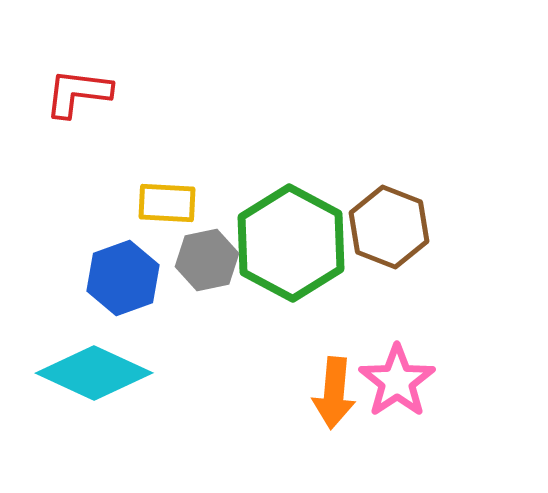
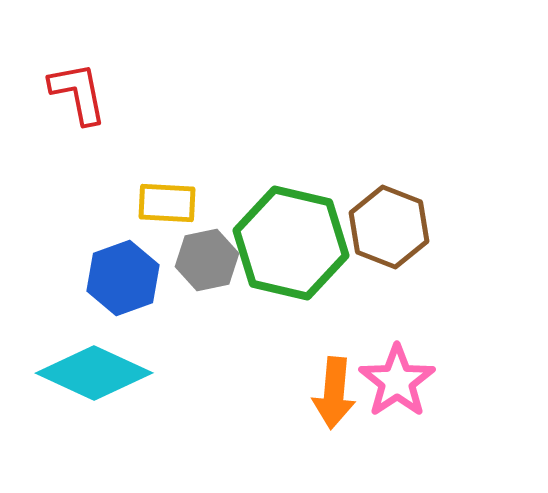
red L-shape: rotated 72 degrees clockwise
green hexagon: rotated 15 degrees counterclockwise
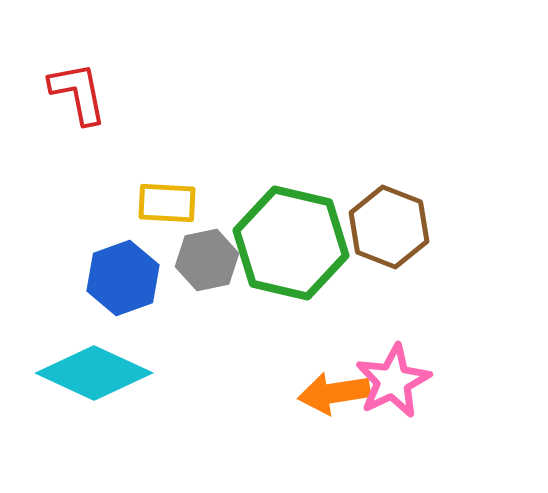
pink star: moved 4 px left; rotated 8 degrees clockwise
orange arrow: rotated 76 degrees clockwise
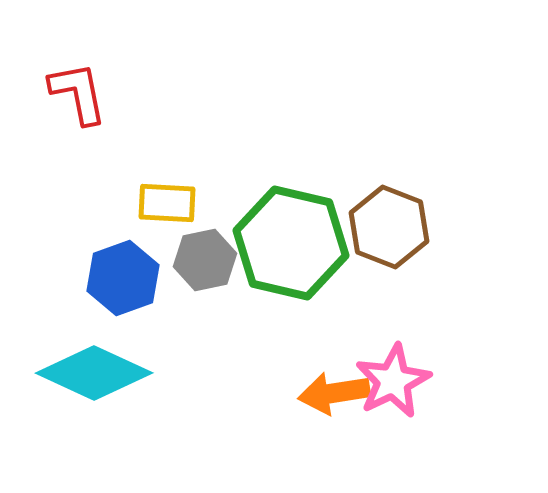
gray hexagon: moved 2 px left
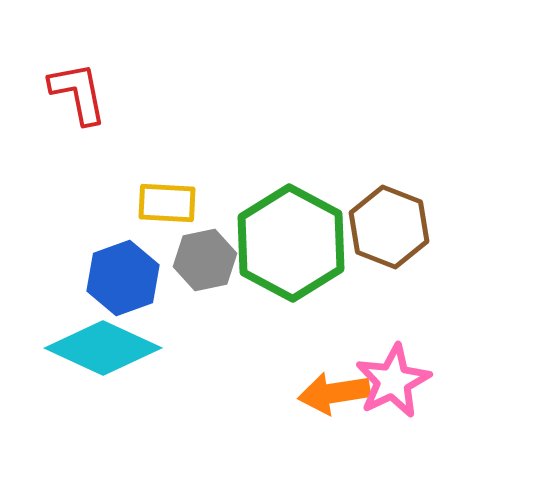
green hexagon: rotated 15 degrees clockwise
cyan diamond: moved 9 px right, 25 px up
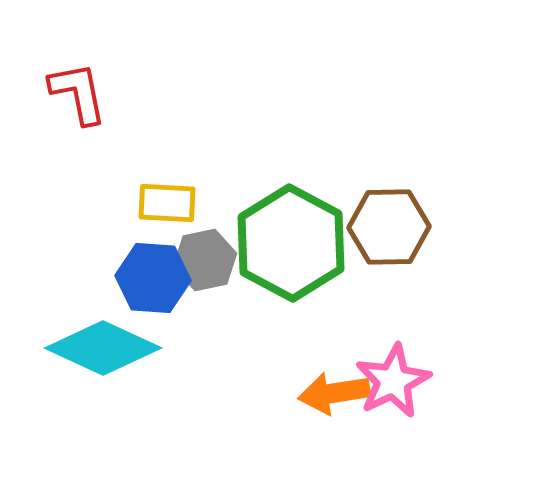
brown hexagon: rotated 22 degrees counterclockwise
blue hexagon: moved 30 px right; rotated 24 degrees clockwise
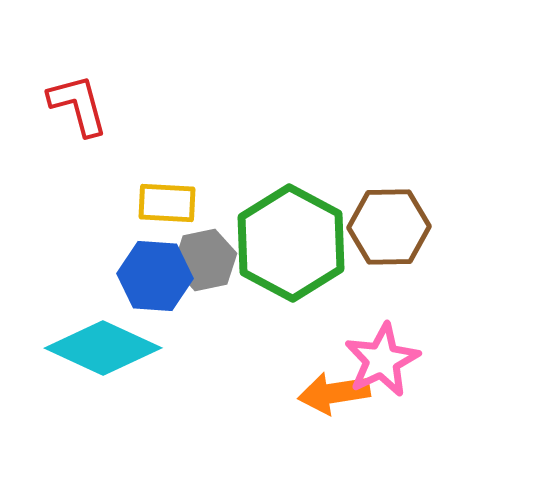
red L-shape: moved 12 px down; rotated 4 degrees counterclockwise
blue hexagon: moved 2 px right, 2 px up
pink star: moved 11 px left, 21 px up
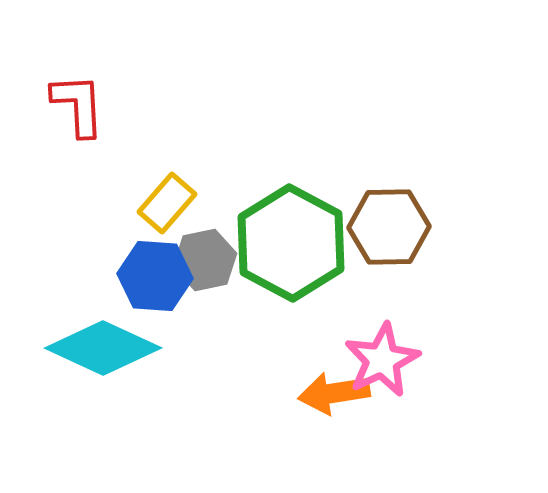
red L-shape: rotated 12 degrees clockwise
yellow rectangle: rotated 52 degrees counterclockwise
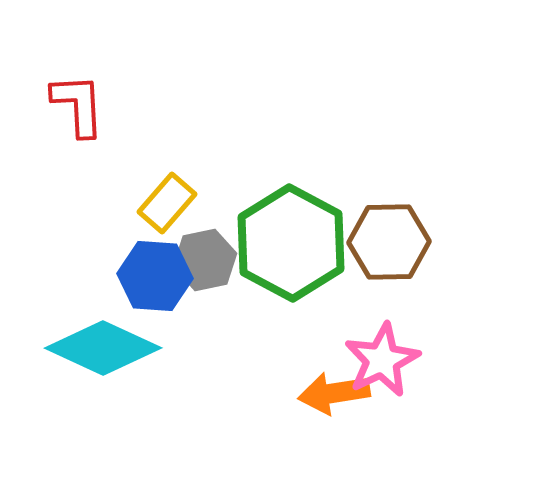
brown hexagon: moved 15 px down
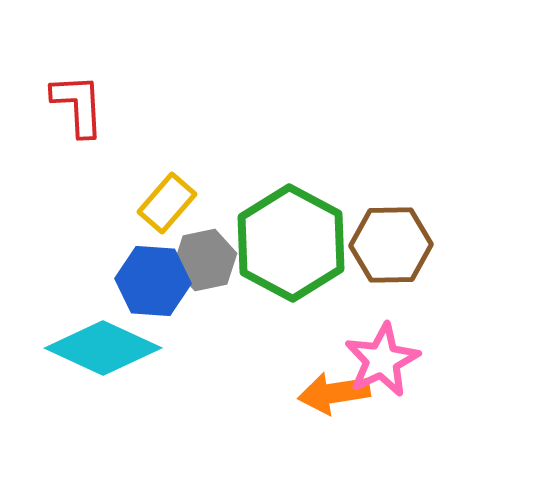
brown hexagon: moved 2 px right, 3 px down
blue hexagon: moved 2 px left, 5 px down
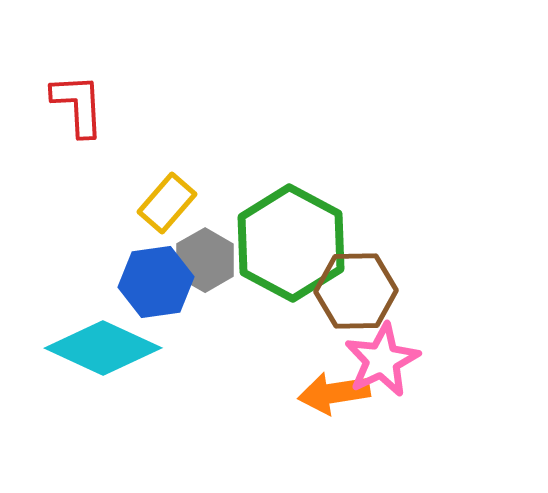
brown hexagon: moved 35 px left, 46 px down
gray hexagon: rotated 18 degrees counterclockwise
blue hexagon: moved 3 px right, 1 px down; rotated 12 degrees counterclockwise
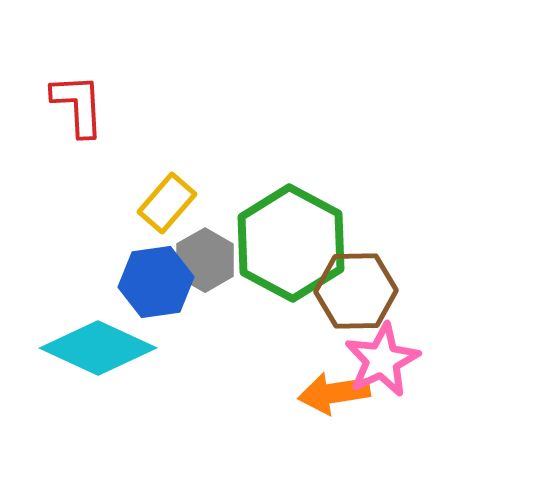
cyan diamond: moved 5 px left
